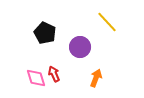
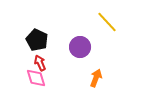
black pentagon: moved 8 px left, 7 px down
red arrow: moved 14 px left, 11 px up
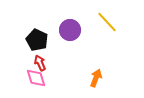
purple circle: moved 10 px left, 17 px up
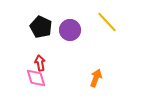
black pentagon: moved 4 px right, 13 px up
red arrow: rotated 14 degrees clockwise
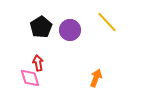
black pentagon: rotated 15 degrees clockwise
red arrow: moved 2 px left
pink diamond: moved 6 px left
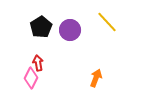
pink diamond: moved 1 px right; rotated 45 degrees clockwise
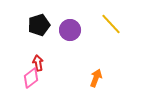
yellow line: moved 4 px right, 2 px down
black pentagon: moved 2 px left, 2 px up; rotated 15 degrees clockwise
pink diamond: rotated 25 degrees clockwise
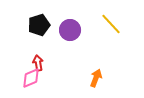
pink diamond: rotated 15 degrees clockwise
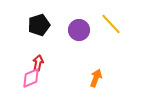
purple circle: moved 9 px right
red arrow: rotated 21 degrees clockwise
